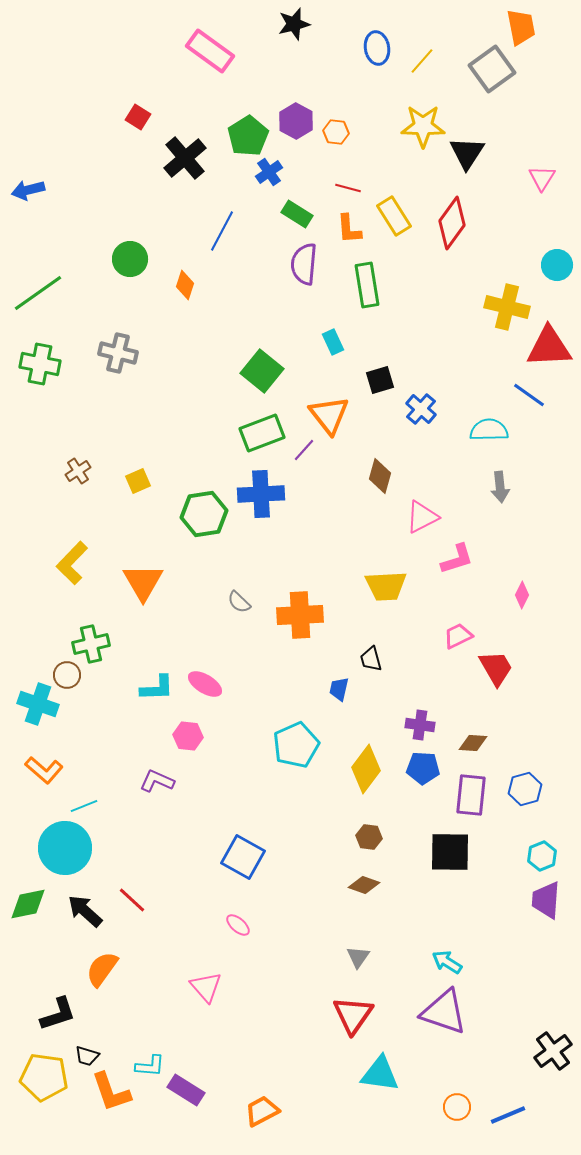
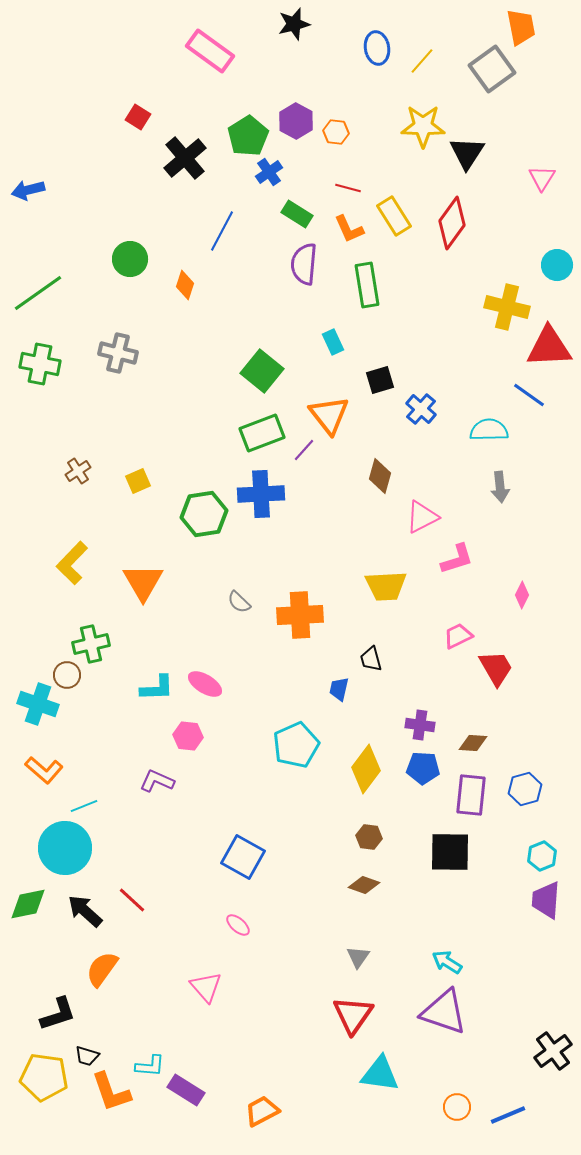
orange L-shape at (349, 229): rotated 20 degrees counterclockwise
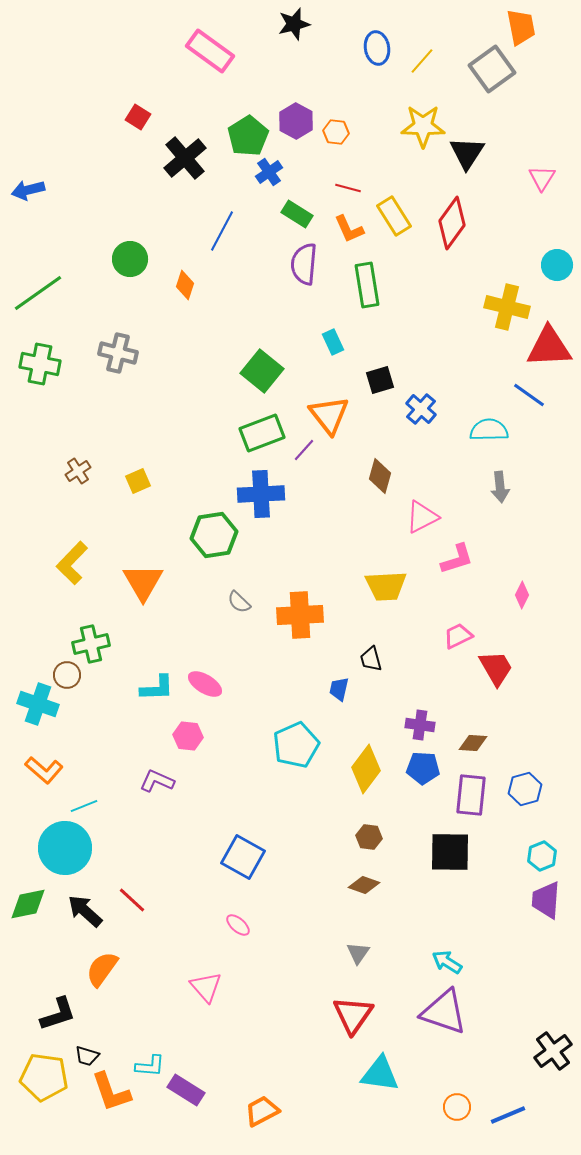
green hexagon at (204, 514): moved 10 px right, 21 px down
gray triangle at (358, 957): moved 4 px up
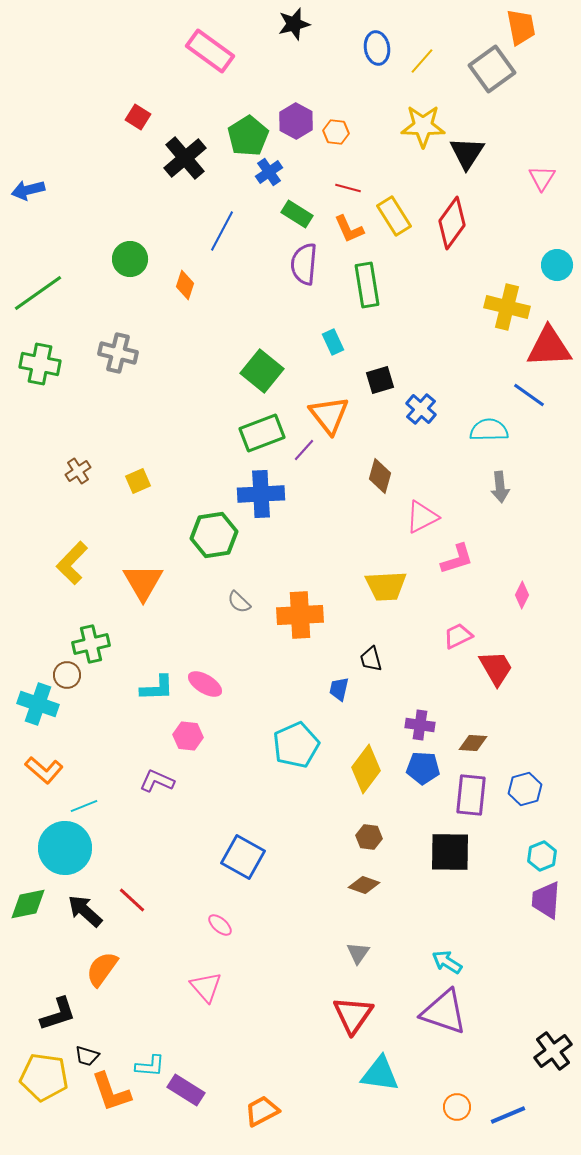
pink ellipse at (238, 925): moved 18 px left
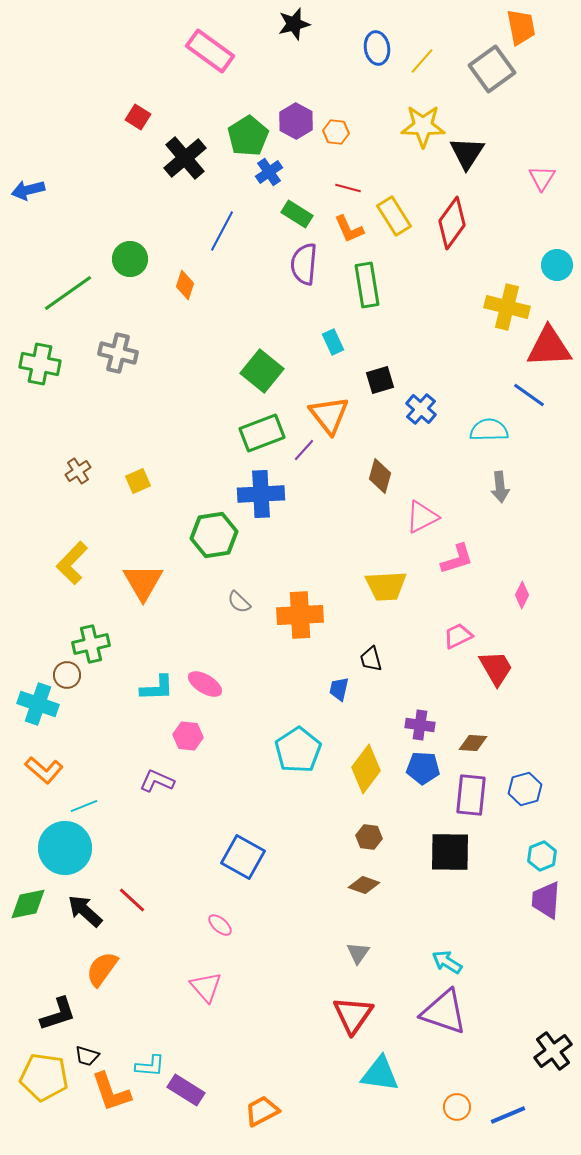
green line at (38, 293): moved 30 px right
cyan pentagon at (296, 745): moved 2 px right, 5 px down; rotated 9 degrees counterclockwise
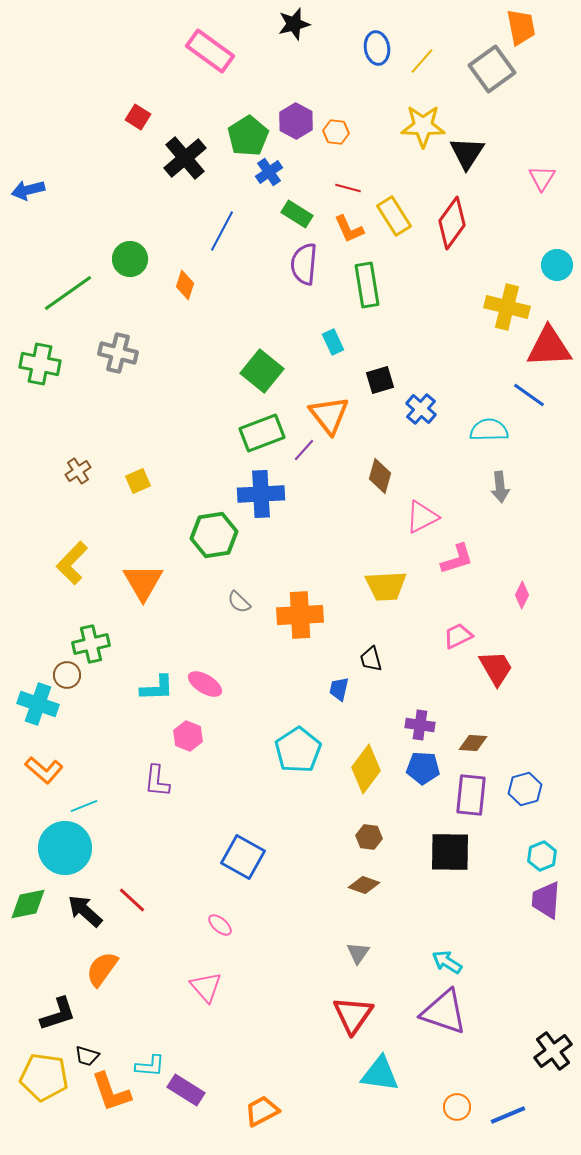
pink hexagon at (188, 736): rotated 16 degrees clockwise
purple L-shape at (157, 781): rotated 108 degrees counterclockwise
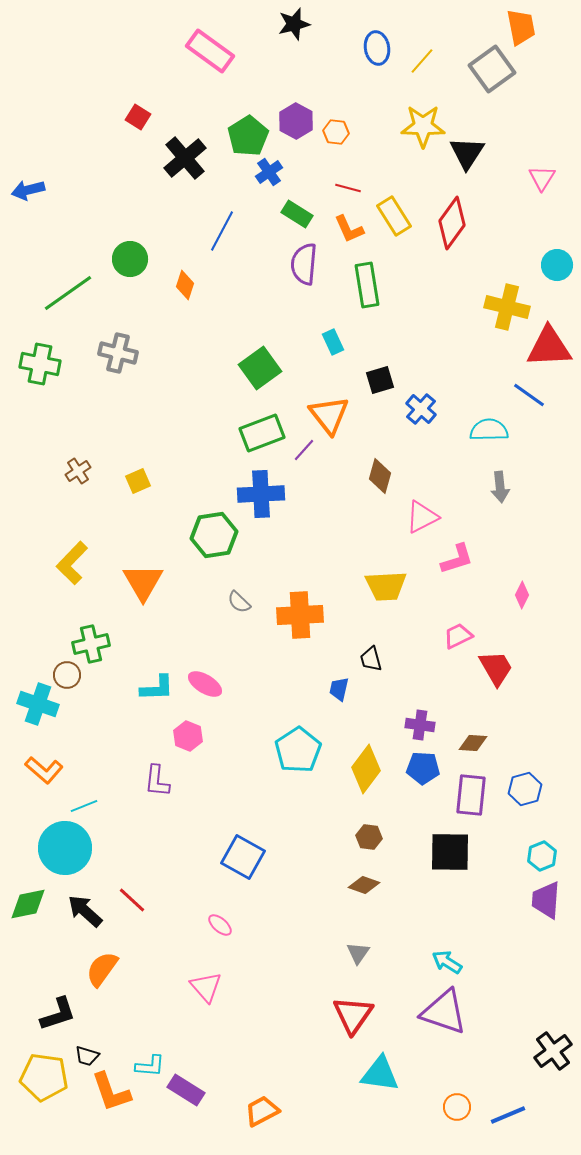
green square at (262, 371): moved 2 px left, 3 px up; rotated 15 degrees clockwise
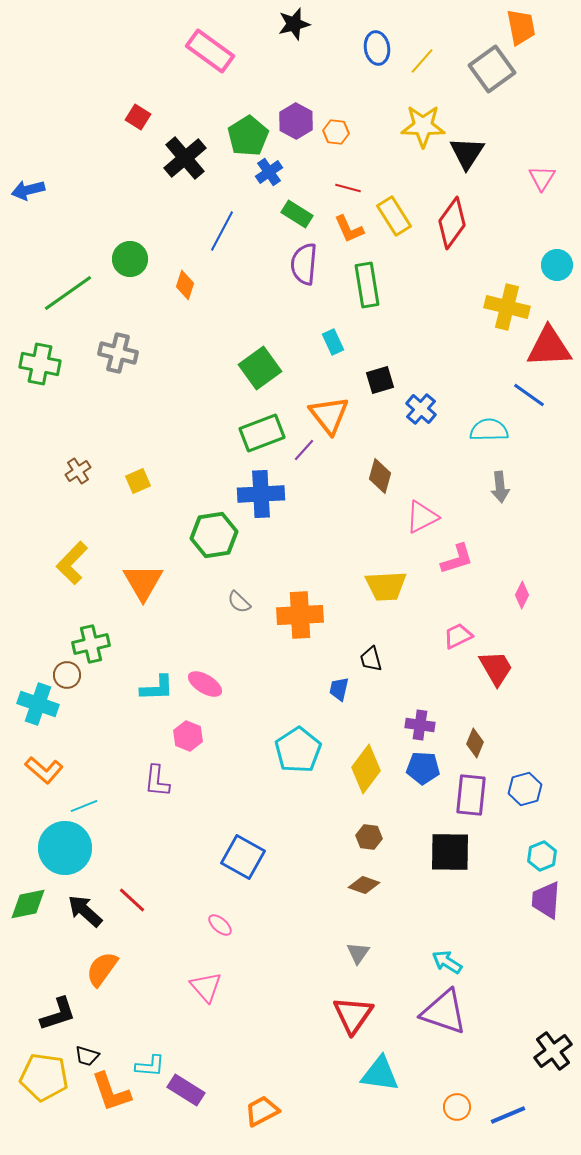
brown diamond at (473, 743): moved 2 px right; rotated 72 degrees counterclockwise
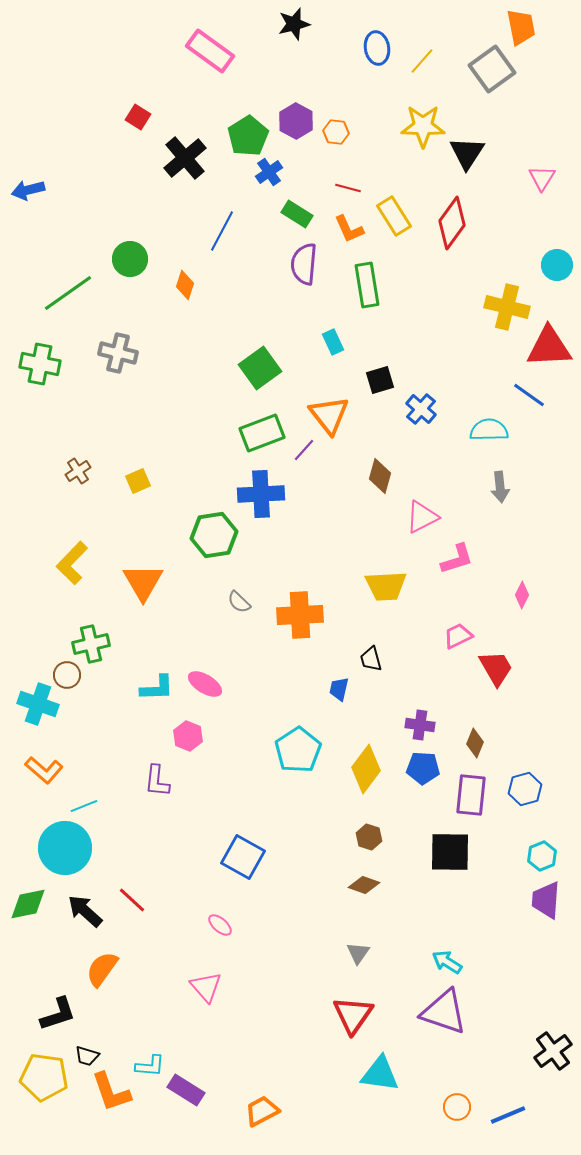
brown hexagon at (369, 837): rotated 10 degrees clockwise
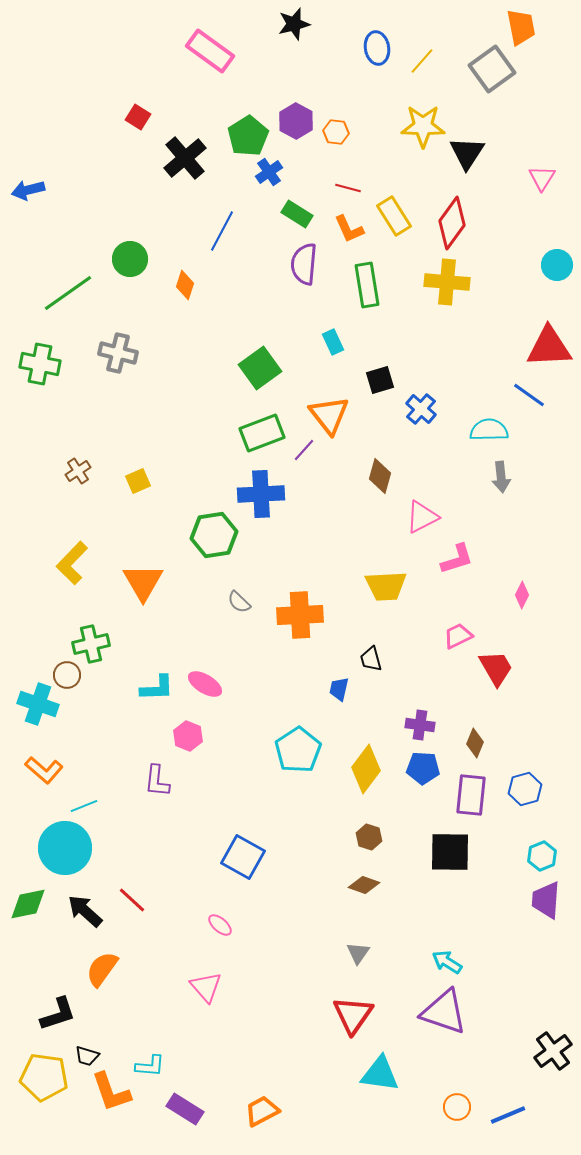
yellow cross at (507, 307): moved 60 px left, 25 px up; rotated 9 degrees counterclockwise
gray arrow at (500, 487): moved 1 px right, 10 px up
purple rectangle at (186, 1090): moved 1 px left, 19 px down
